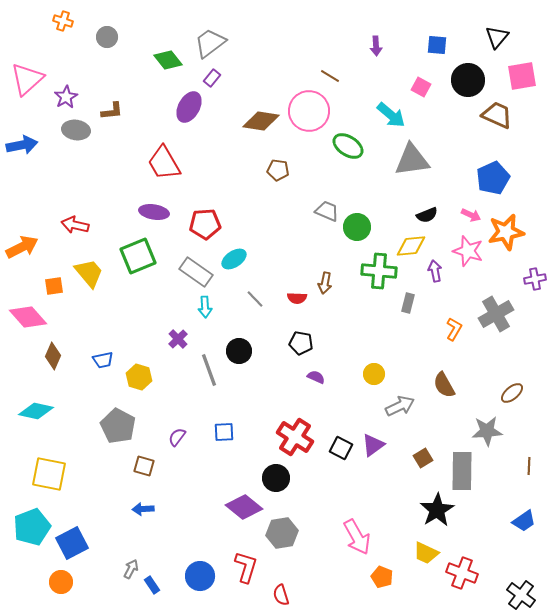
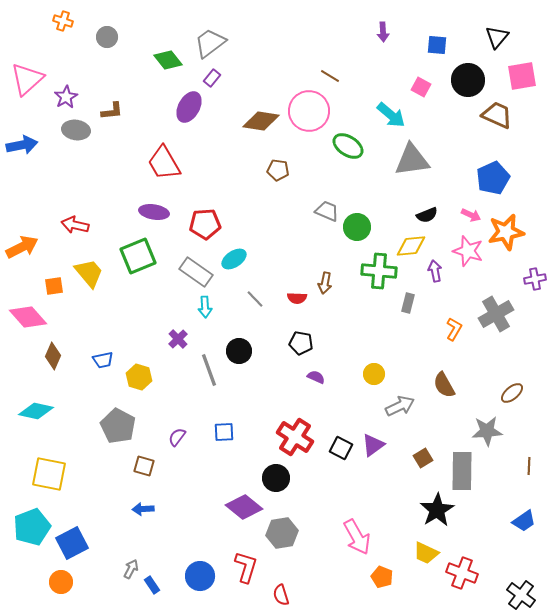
purple arrow at (376, 46): moved 7 px right, 14 px up
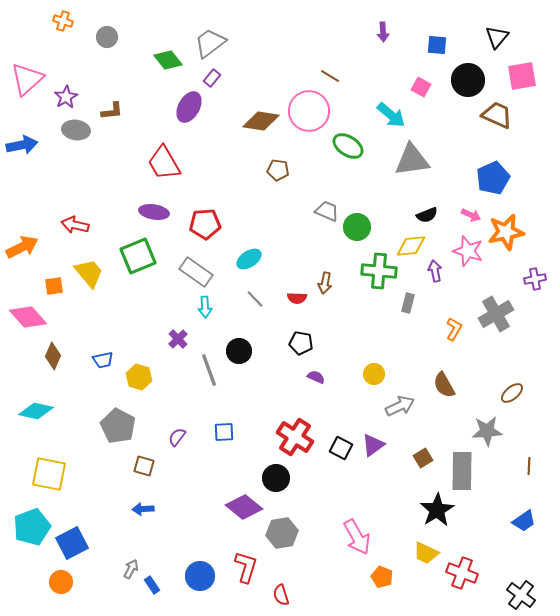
cyan ellipse at (234, 259): moved 15 px right
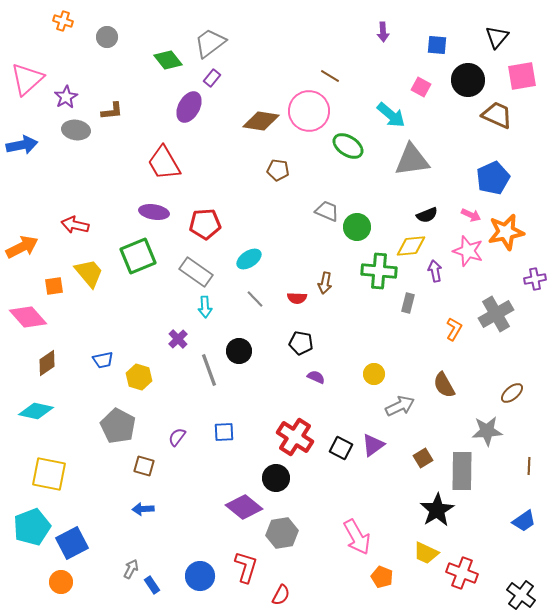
brown diamond at (53, 356): moved 6 px left, 7 px down; rotated 32 degrees clockwise
red semicircle at (281, 595): rotated 135 degrees counterclockwise
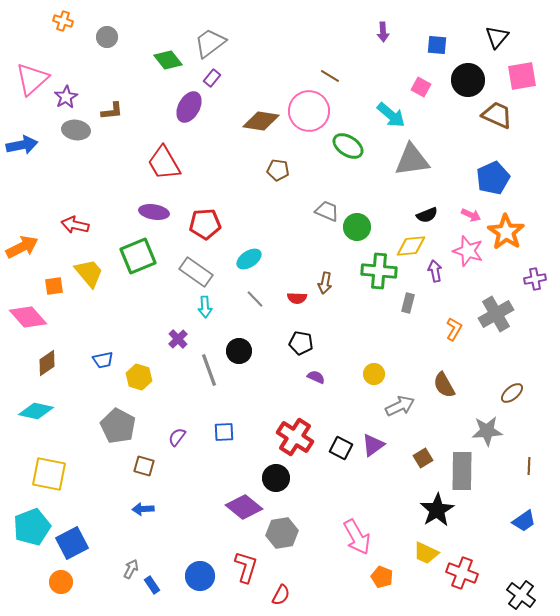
pink triangle at (27, 79): moved 5 px right
orange star at (506, 232): rotated 27 degrees counterclockwise
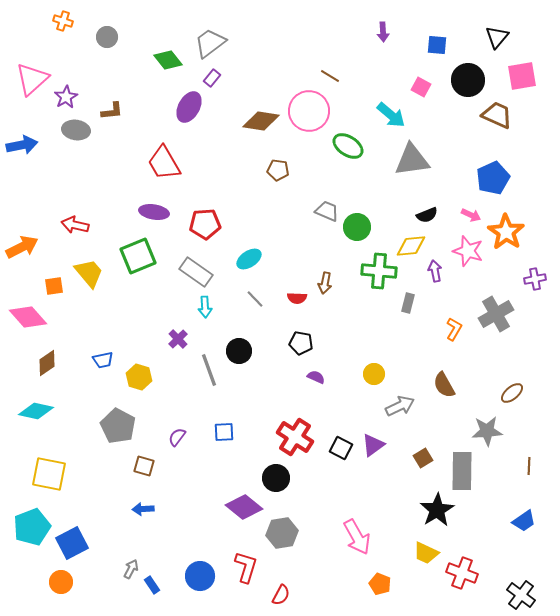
orange pentagon at (382, 577): moved 2 px left, 7 px down
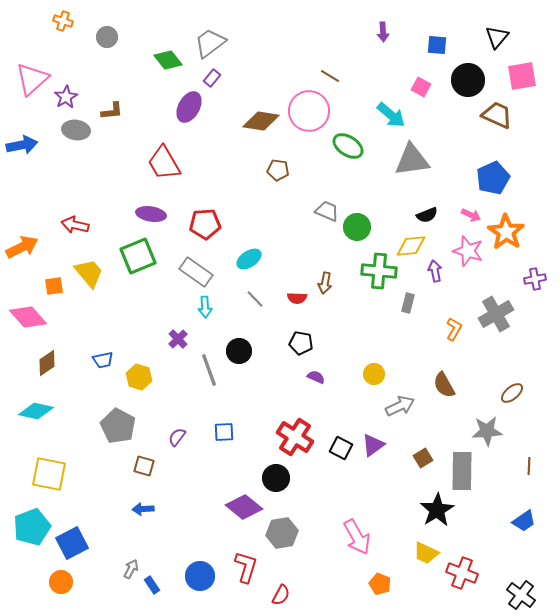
purple ellipse at (154, 212): moved 3 px left, 2 px down
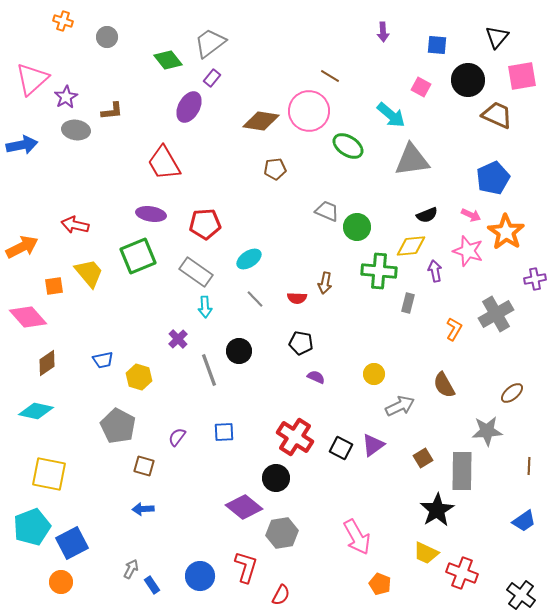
brown pentagon at (278, 170): moved 3 px left, 1 px up; rotated 15 degrees counterclockwise
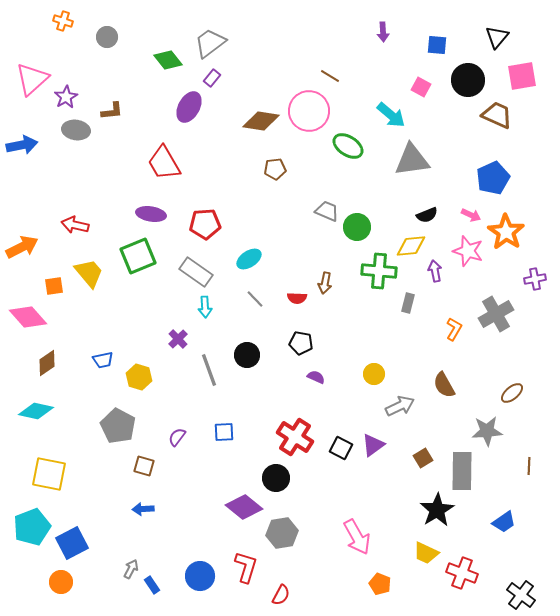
black circle at (239, 351): moved 8 px right, 4 px down
blue trapezoid at (524, 521): moved 20 px left, 1 px down
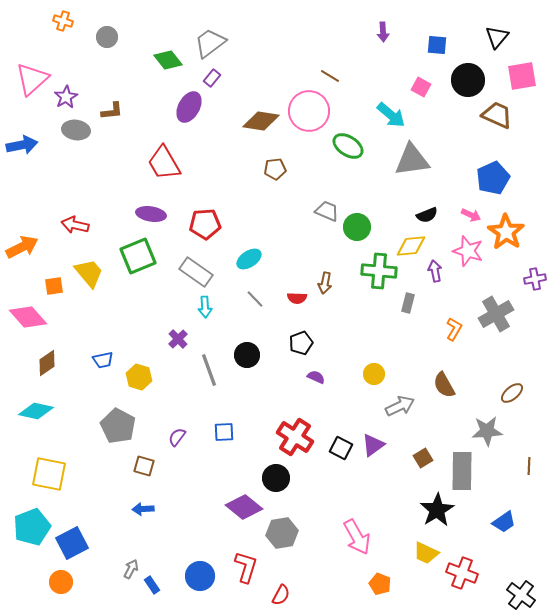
black pentagon at (301, 343): rotated 30 degrees counterclockwise
